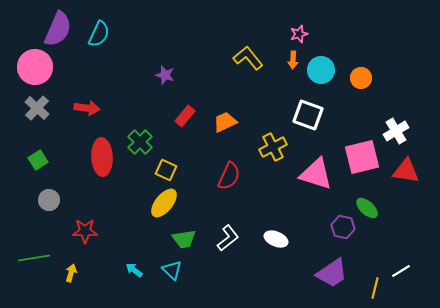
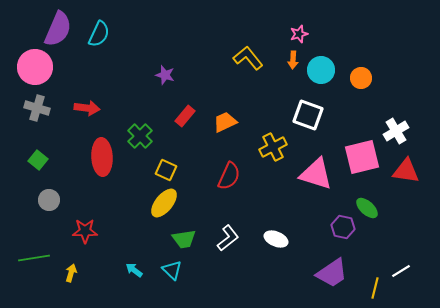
gray cross: rotated 25 degrees counterclockwise
green cross: moved 6 px up
green square: rotated 18 degrees counterclockwise
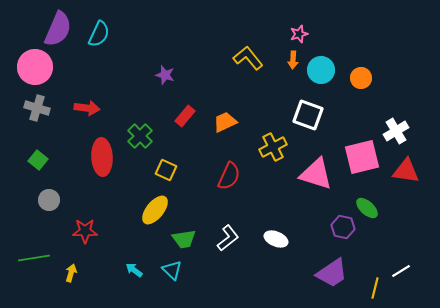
yellow ellipse: moved 9 px left, 7 px down
